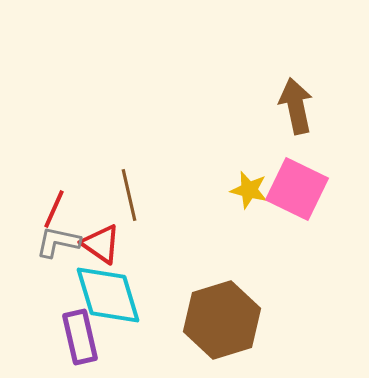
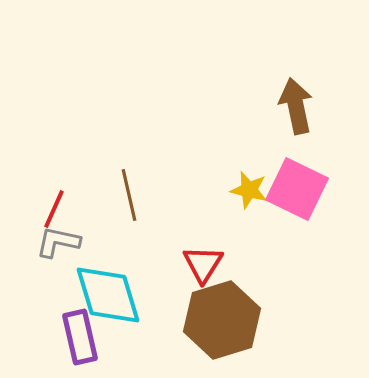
red triangle: moved 102 px right, 20 px down; rotated 27 degrees clockwise
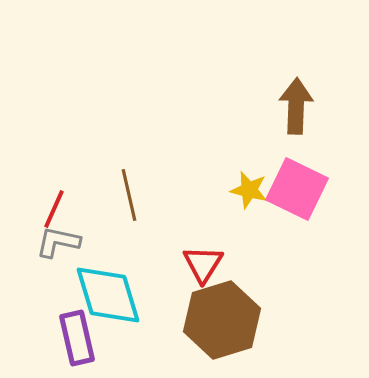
brown arrow: rotated 14 degrees clockwise
purple rectangle: moved 3 px left, 1 px down
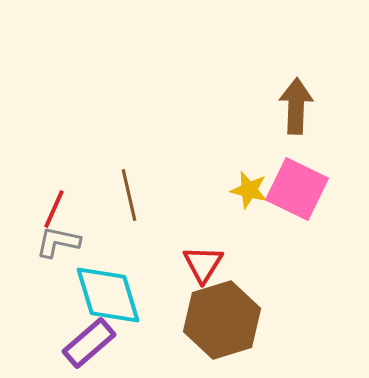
purple rectangle: moved 12 px right, 5 px down; rotated 62 degrees clockwise
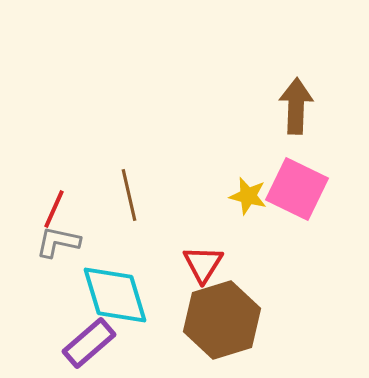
yellow star: moved 1 px left, 6 px down
cyan diamond: moved 7 px right
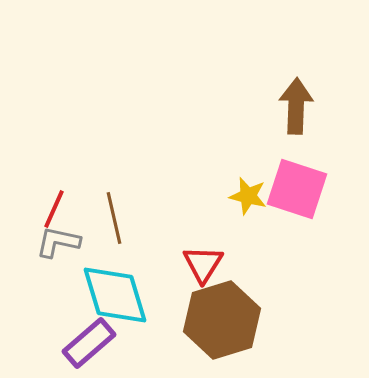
pink square: rotated 8 degrees counterclockwise
brown line: moved 15 px left, 23 px down
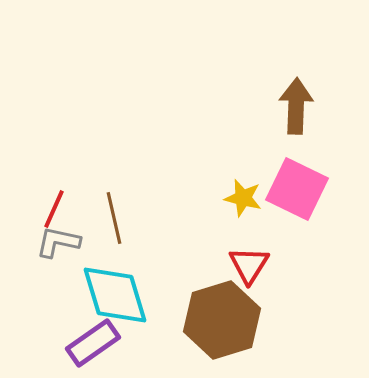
pink square: rotated 8 degrees clockwise
yellow star: moved 5 px left, 2 px down
red triangle: moved 46 px right, 1 px down
purple rectangle: moved 4 px right; rotated 6 degrees clockwise
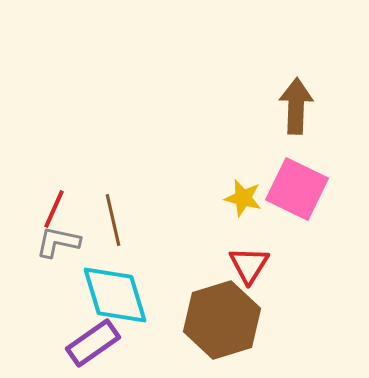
brown line: moved 1 px left, 2 px down
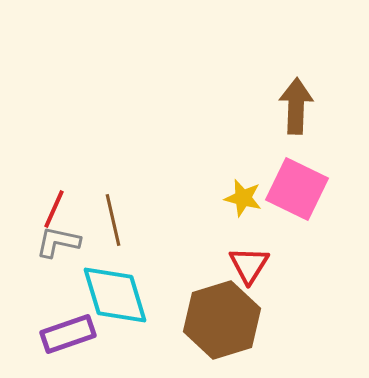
purple rectangle: moved 25 px left, 9 px up; rotated 16 degrees clockwise
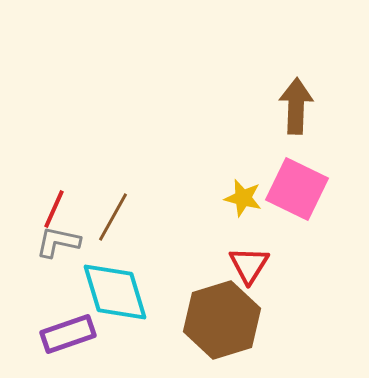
brown line: moved 3 px up; rotated 42 degrees clockwise
cyan diamond: moved 3 px up
